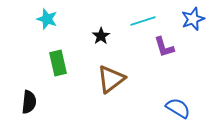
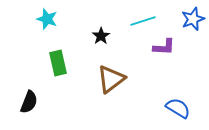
purple L-shape: rotated 70 degrees counterclockwise
black semicircle: rotated 15 degrees clockwise
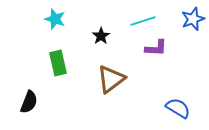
cyan star: moved 8 px right
purple L-shape: moved 8 px left, 1 px down
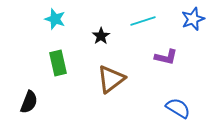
purple L-shape: moved 10 px right, 9 px down; rotated 10 degrees clockwise
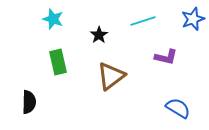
cyan star: moved 2 px left
black star: moved 2 px left, 1 px up
green rectangle: moved 1 px up
brown triangle: moved 3 px up
black semicircle: rotated 20 degrees counterclockwise
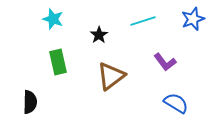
purple L-shape: moved 1 px left, 5 px down; rotated 40 degrees clockwise
black semicircle: moved 1 px right
blue semicircle: moved 2 px left, 5 px up
